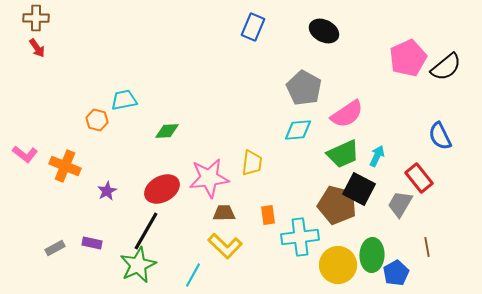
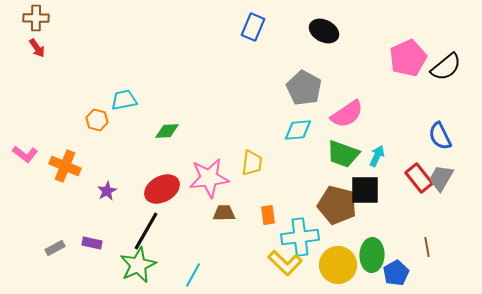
green trapezoid: rotated 44 degrees clockwise
black square: moved 6 px right, 1 px down; rotated 28 degrees counterclockwise
gray trapezoid: moved 41 px right, 26 px up
yellow L-shape: moved 60 px right, 17 px down
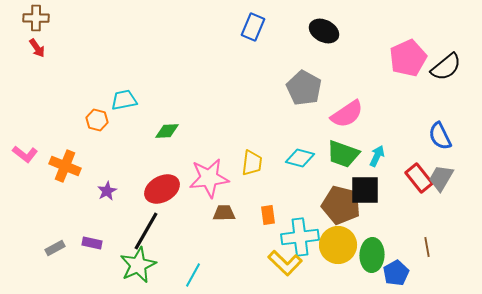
cyan diamond: moved 2 px right, 28 px down; rotated 20 degrees clockwise
brown pentagon: moved 4 px right
yellow circle: moved 20 px up
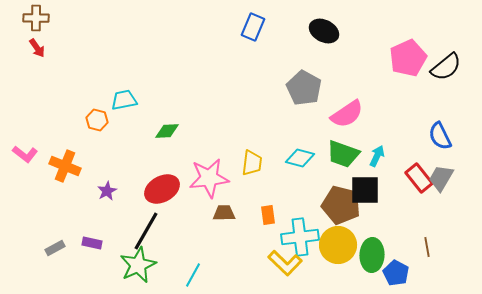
blue pentagon: rotated 15 degrees counterclockwise
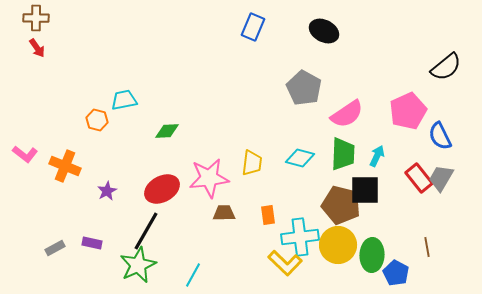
pink pentagon: moved 53 px down
green trapezoid: rotated 108 degrees counterclockwise
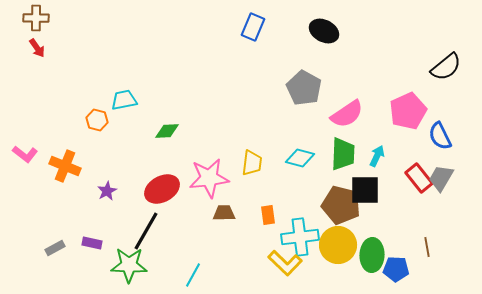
green star: moved 9 px left; rotated 27 degrees clockwise
blue pentagon: moved 4 px up; rotated 25 degrees counterclockwise
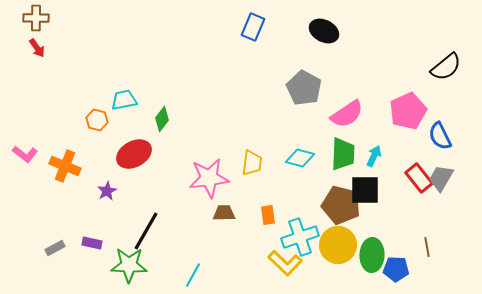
green diamond: moved 5 px left, 12 px up; rotated 50 degrees counterclockwise
cyan arrow: moved 3 px left
red ellipse: moved 28 px left, 35 px up
cyan cross: rotated 12 degrees counterclockwise
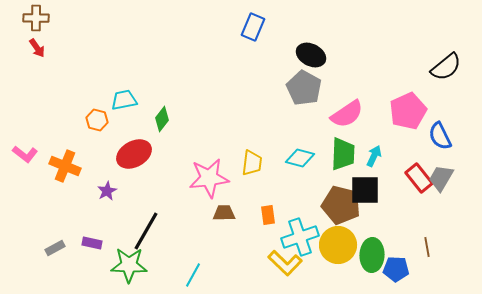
black ellipse: moved 13 px left, 24 px down
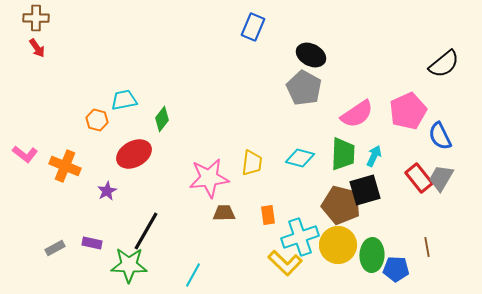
black semicircle: moved 2 px left, 3 px up
pink semicircle: moved 10 px right
black square: rotated 16 degrees counterclockwise
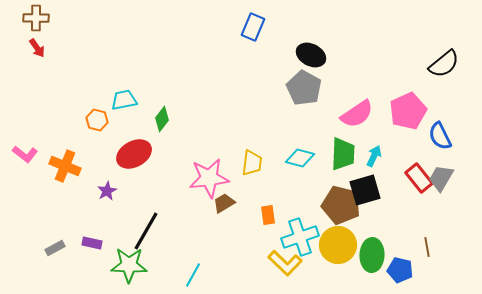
brown trapezoid: moved 10 px up; rotated 30 degrees counterclockwise
blue pentagon: moved 4 px right, 1 px down; rotated 10 degrees clockwise
